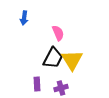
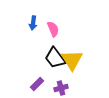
blue arrow: moved 9 px right, 5 px down
pink semicircle: moved 5 px left, 4 px up
black trapezoid: moved 2 px right; rotated 115 degrees clockwise
purple rectangle: rotated 48 degrees clockwise
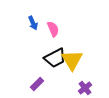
blue arrow: rotated 32 degrees counterclockwise
black trapezoid: rotated 80 degrees counterclockwise
purple cross: moved 24 px right; rotated 24 degrees counterclockwise
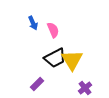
pink semicircle: moved 1 px down
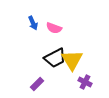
pink semicircle: moved 1 px right, 2 px up; rotated 133 degrees clockwise
purple cross: moved 6 px up; rotated 24 degrees counterclockwise
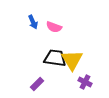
blue arrow: moved 1 px up
pink semicircle: moved 1 px up
black trapezoid: rotated 145 degrees counterclockwise
